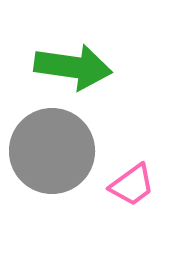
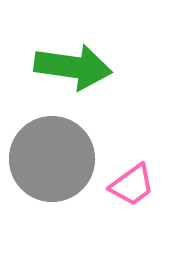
gray circle: moved 8 px down
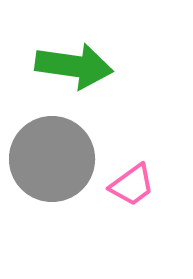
green arrow: moved 1 px right, 1 px up
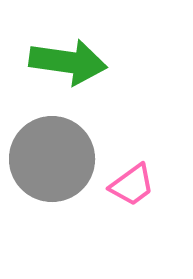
green arrow: moved 6 px left, 4 px up
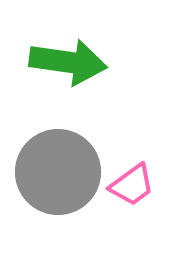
gray circle: moved 6 px right, 13 px down
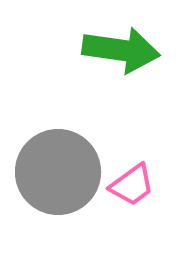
green arrow: moved 53 px right, 12 px up
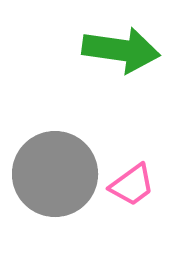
gray circle: moved 3 px left, 2 px down
